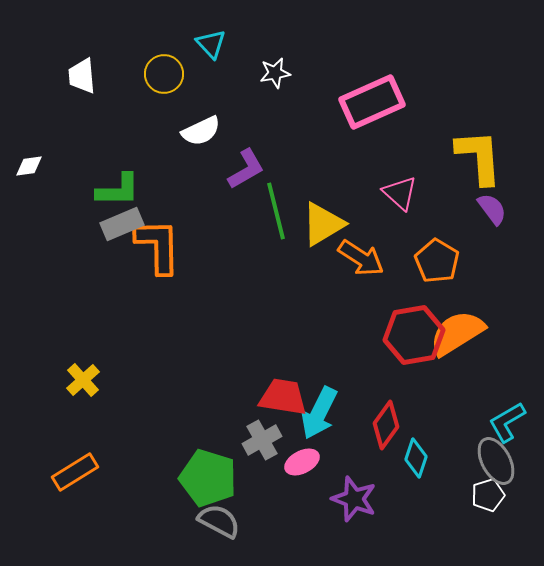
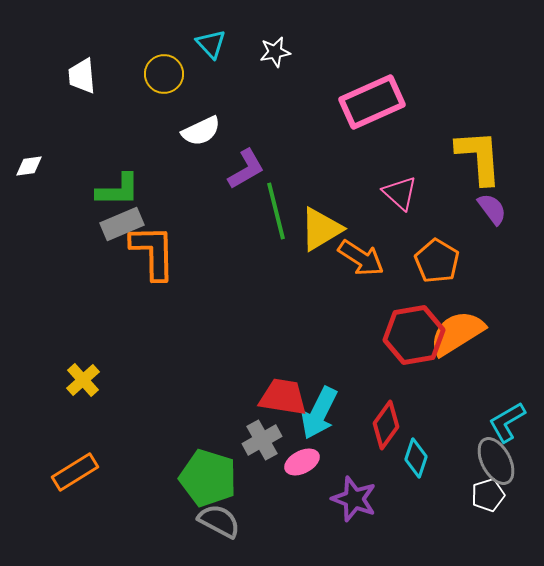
white star: moved 21 px up
yellow triangle: moved 2 px left, 5 px down
orange L-shape: moved 5 px left, 6 px down
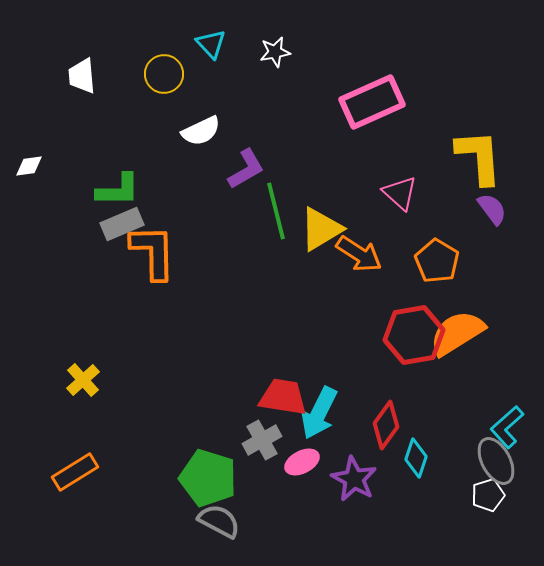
orange arrow: moved 2 px left, 4 px up
cyan L-shape: moved 5 px down; rotated 12 degrees counterclockwise
purple star: moved 20 px up; rotated 9 degrees clockwise
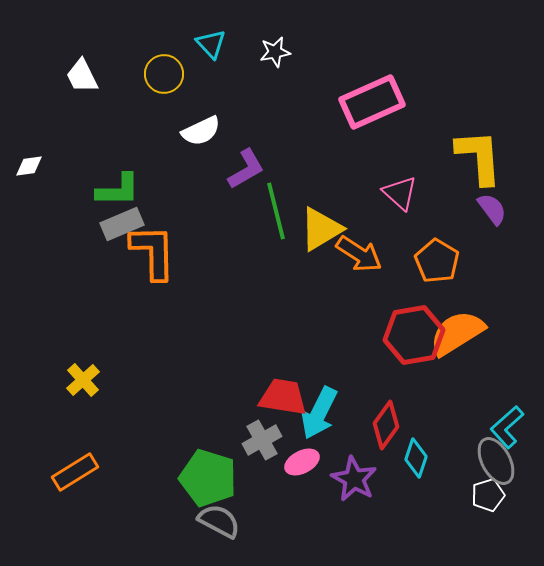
white trapezoid: rotated 21 degrees counterclockwise
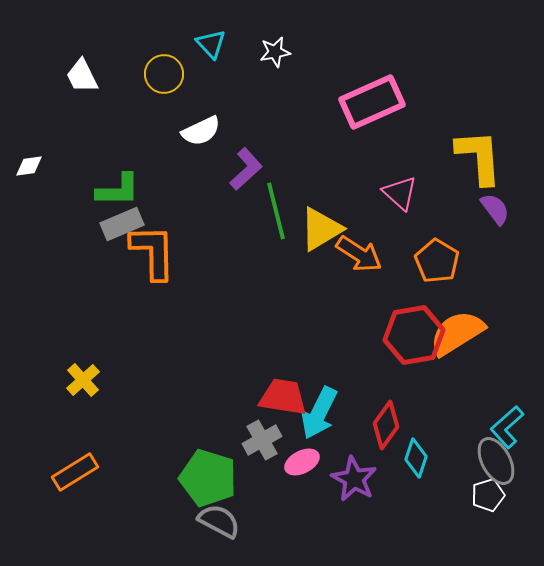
purple L-shape: rotated 12 degrees counterclockwise
purple semicircle: moved 3 px right
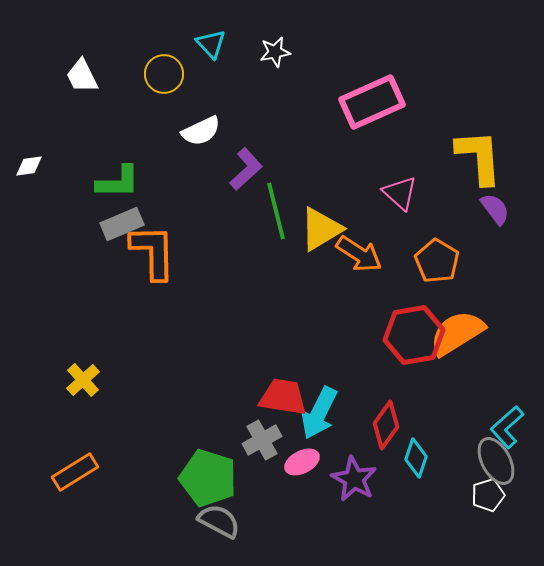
green L-shape: moved 8 px up
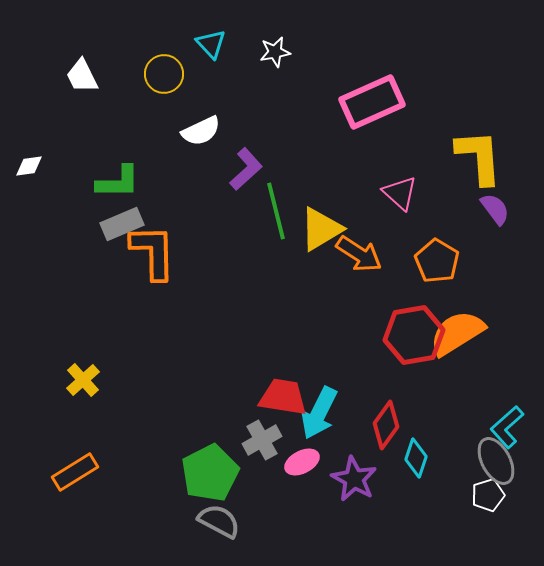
green pentagon: moved 2 px right, 5 px up; rotated 28 degrees clockwise
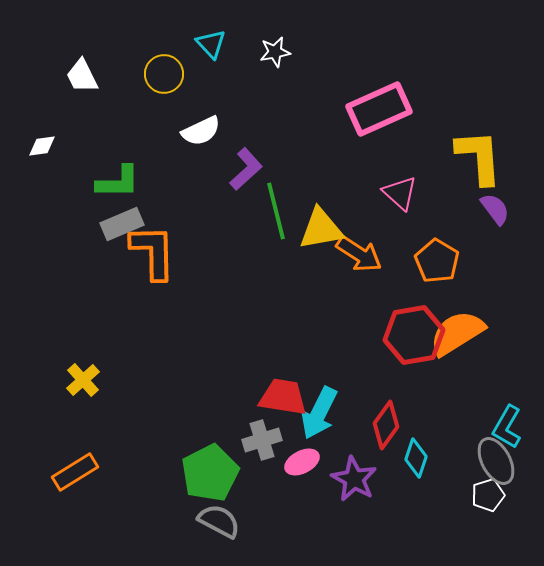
pink rectangle: moved 7 px right, 7 px down
white diamond: moved 13 px right, 20 px up
yellow triangle: rotated 21 degrees clockwise
cyan L-shape: rotated 18 degrees counterclockwise
gray cross: rotated 12 degrees clockwise
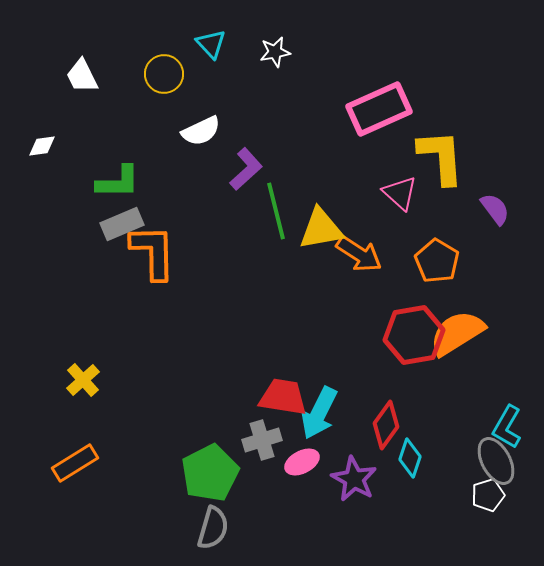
yellow L-shape: moved 38 px left
cyan diamond: moved 6 px left
orange rectangle: moved 9 px up
gray semicircle: moved 6 px left, 7 px down; rotated 78 degrees clockwise
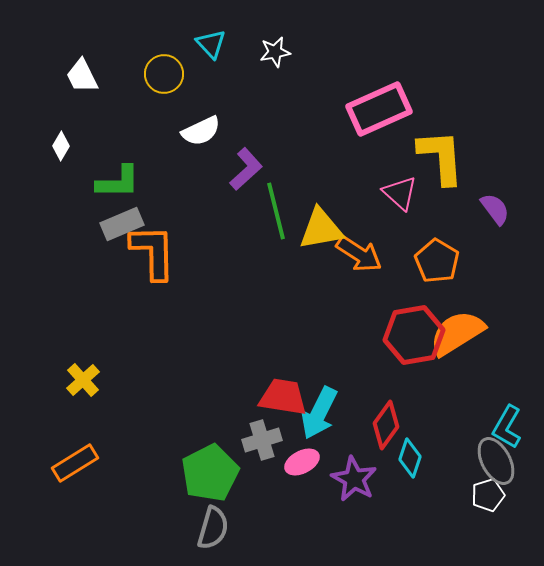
white diamond: moved 19 px right; rotated 52 degrees counterclockwise
